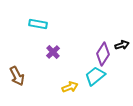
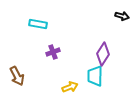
black arrow: moved 29 px up; rotated 32 degrees clockwise
purple cross: rotated 24 degrees clockwise
cyan trapezoid: rotated 50 degrees counterclockwise
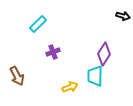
black arrow: moved 1 px right
cyan rectangle: rotated 54 degrees counterclockwise
purple diamond: moved 1 px right
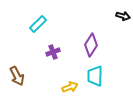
purple diamond: moved 13 px left, 9 px up
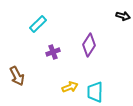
purple diamond: moved 2 px left
cyan trapezoid: moved 16 px down
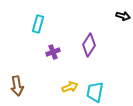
cyan rectangle: rotated 30 degrees counterclockwise
brown arrow: moved 10 px down; rotated 18 degrees clockwise
cyan trapezoid: rotated 10 degrees clockwise
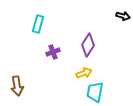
purple diamond: moved 1 px left
yellow arrow: moved 14 px right, 14 px up
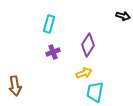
cyan rectangle: moved 11 px right
brown arrow: moved 2 px left
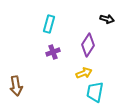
black arrow: moved 16 px left, 3 px down
brown arrow: moved 1 px right
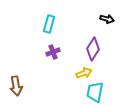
purple diamond: moved 5 px right, 4 px down
